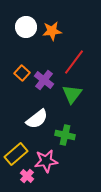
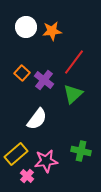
green triangle: moved 1 px right; rotated 10 degrees clockwise
white semicircle: rotated 15 degrees counterclockwise
green cross: moved 16 px right, 16 px down
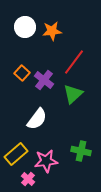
white circle: moved 1 px left
pink cross: moved 1 px right, 3 px down
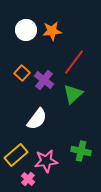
white circle: moved 1 px right, 3 px down
yellow rectangle: moved 1 px down
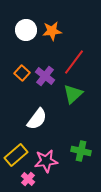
purple cross: moved 1 px right, 4 px up
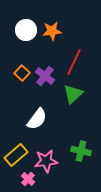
red line: rotated 12 degrees counterclockwise
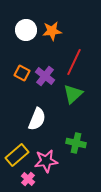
orange square: rotated 14 degrees counterclockwise
white semicircle: rotated 15 degrees counterclockwise
green cross: moved 5 px left, 8 px up
yellow rectangle: moved 1 px right
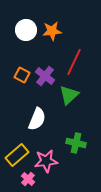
orange square: moved 2 px down
green triangle: moved 4 px left, 1 px down
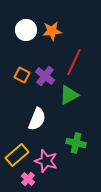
green triangle: rotated 15 degrees clockwise
pink star: rotated 25 degrees clockwise
